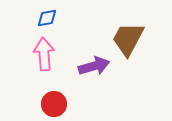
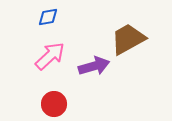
blue diamond: moved 1 px right, 1 px up
brown trapezoid: rotated 33 degrees clockwise
pink arrow: moved 6 px right, 2 px down; rotated 52 degrees clockwise
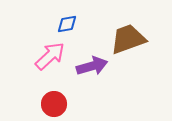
blue diamond: moved 19 px right, 7 px down
brown trapezoid: rotated 9 degrees clockwise
purple arrow: moved 2 px left
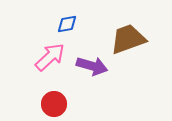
pink arrow: moved 1 px down
purple arrow: rotated 32 degrees clockwise
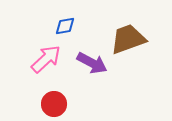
blue diamond: moved 2 px left, 2 px down
pink arrow: moved 4 px left, 2 px down
purple arrow: moved 3 px up; rotated 12 degrees clockwise
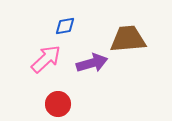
brown trapezoid: rotated 15 degrees clockwise
purple arrow: rotated 44 degrees counterclockwise
red circle: moved 4 px right
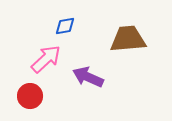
purple arrow: moved 4 px left, 14 px down; rotated 140 degrees counterclockwise
red circle: moved 28 px left, 8 px up
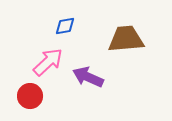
brown trapezoid: moved 2 px left
pink arrow: moved 2 px right, 3 px down
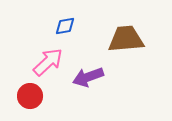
purple arrow: rotated 44 degrees counterclockwise
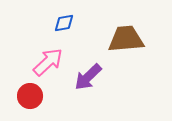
blue diamond: moved 1 px left, 3 px up
purple arrow: rotated 24 degrees counterclockwise
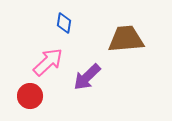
blue diamond: rotated 70 degrees counterclockwise
purple arrow: moved 1 px left
